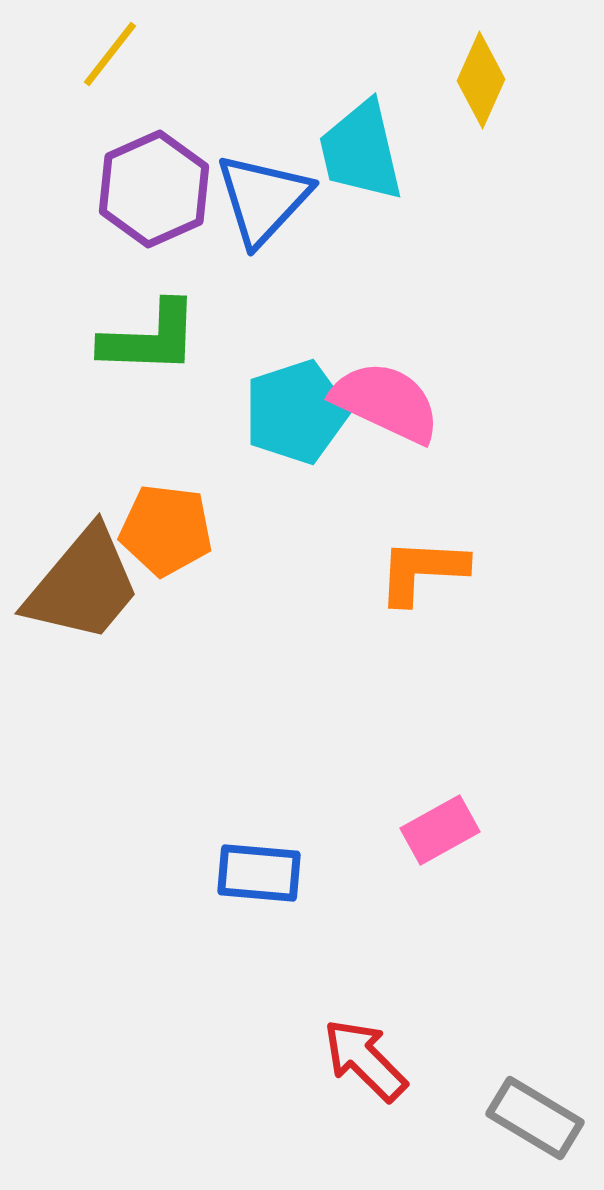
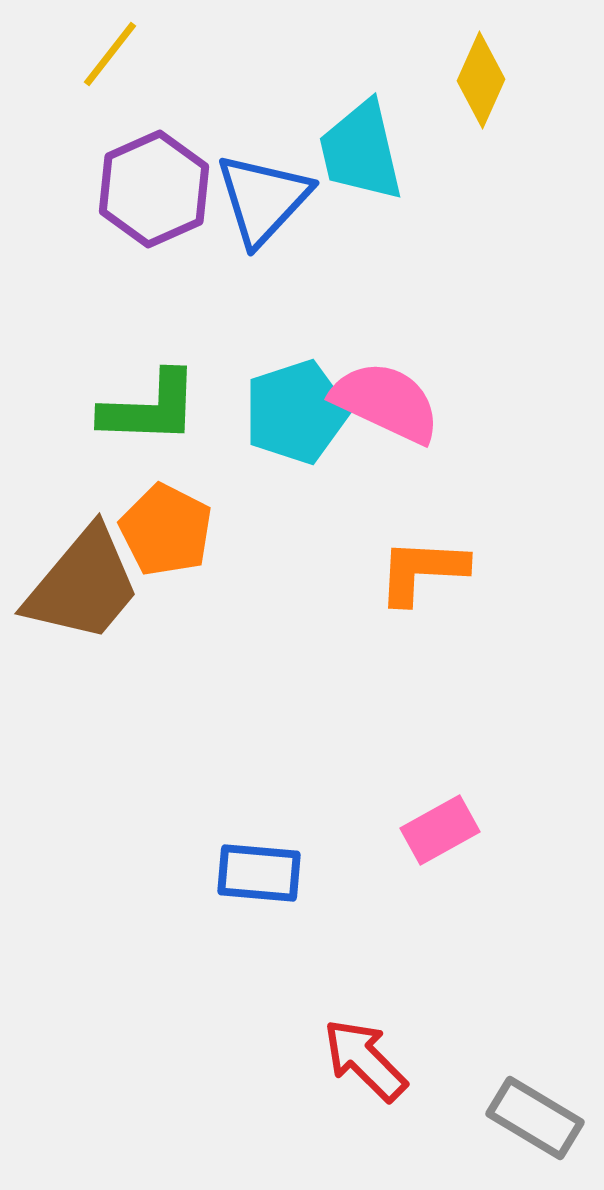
green L-shape: moved 70 px down
orange pentagon: rotated 20 degrees clockwise
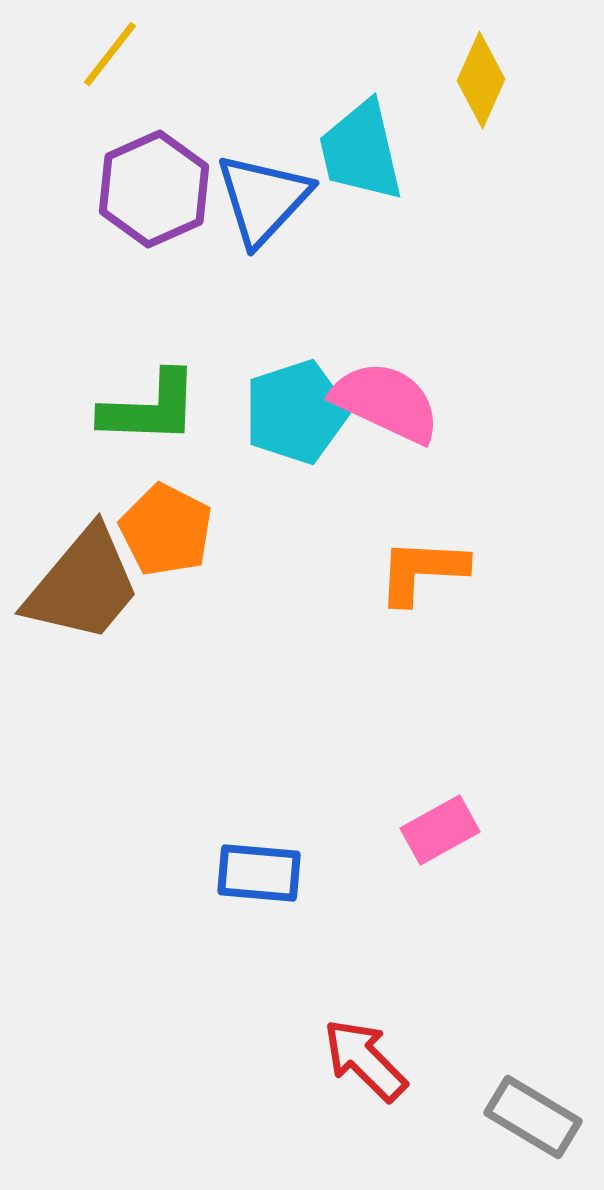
gray rectangle: moved 2 px left, 1 px up
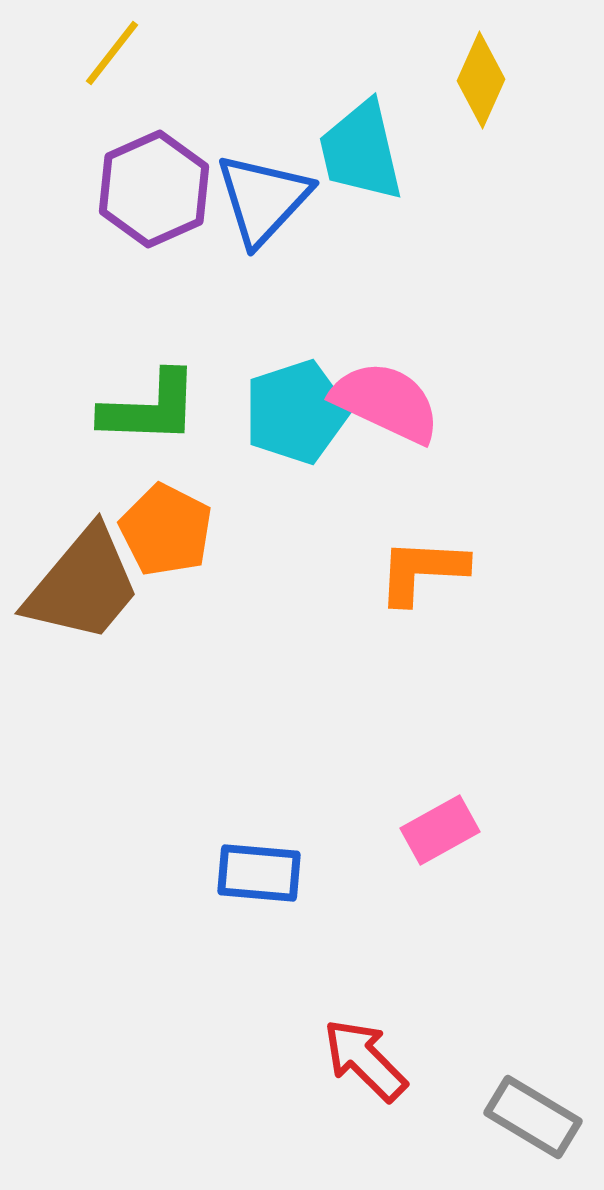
yellow line: moved 2 px right, 1 px up
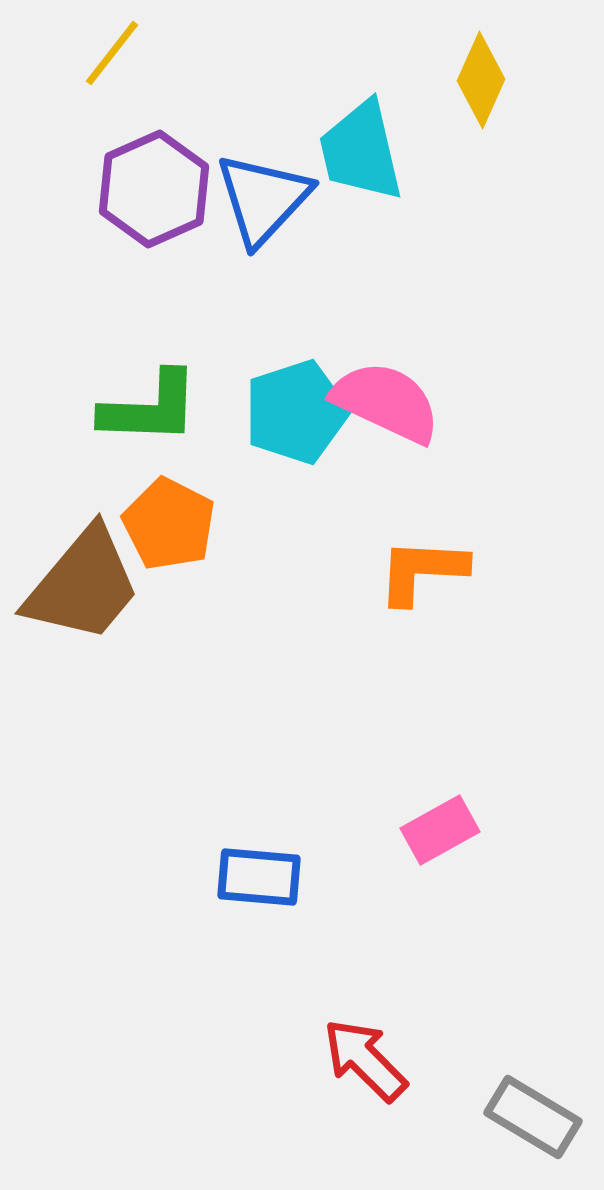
orange pentagon: moved 3 px right, 6 px up
blue rectangle: moved 4 px down
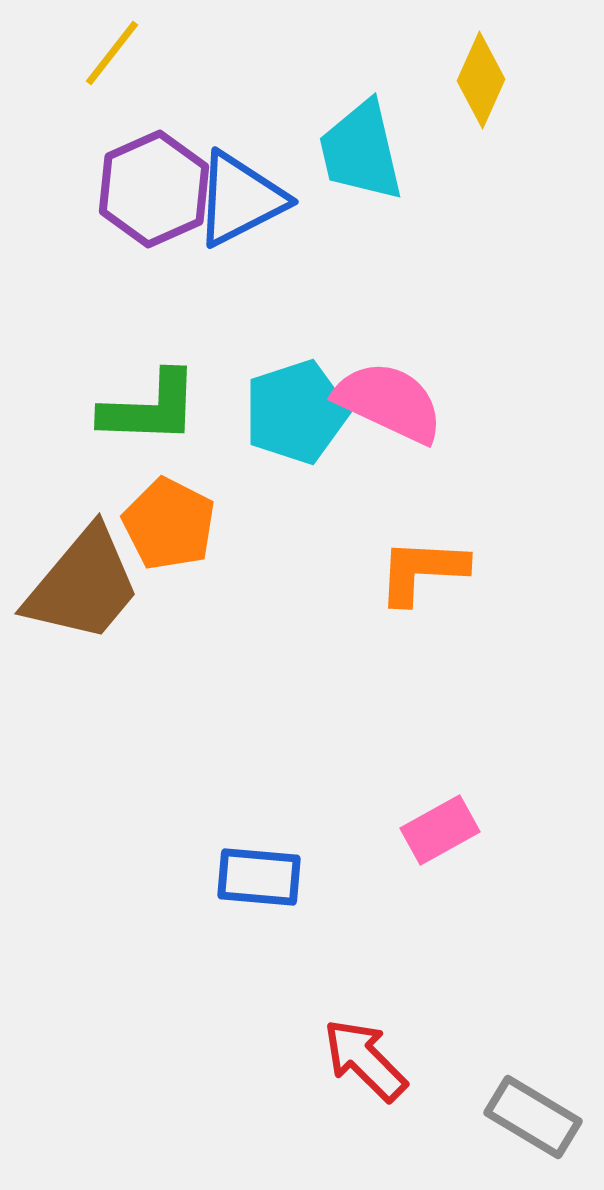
blue triangle: moved 23 px left; rotated 20 degrees clockwise
pink semicircle: moved 3 px right
